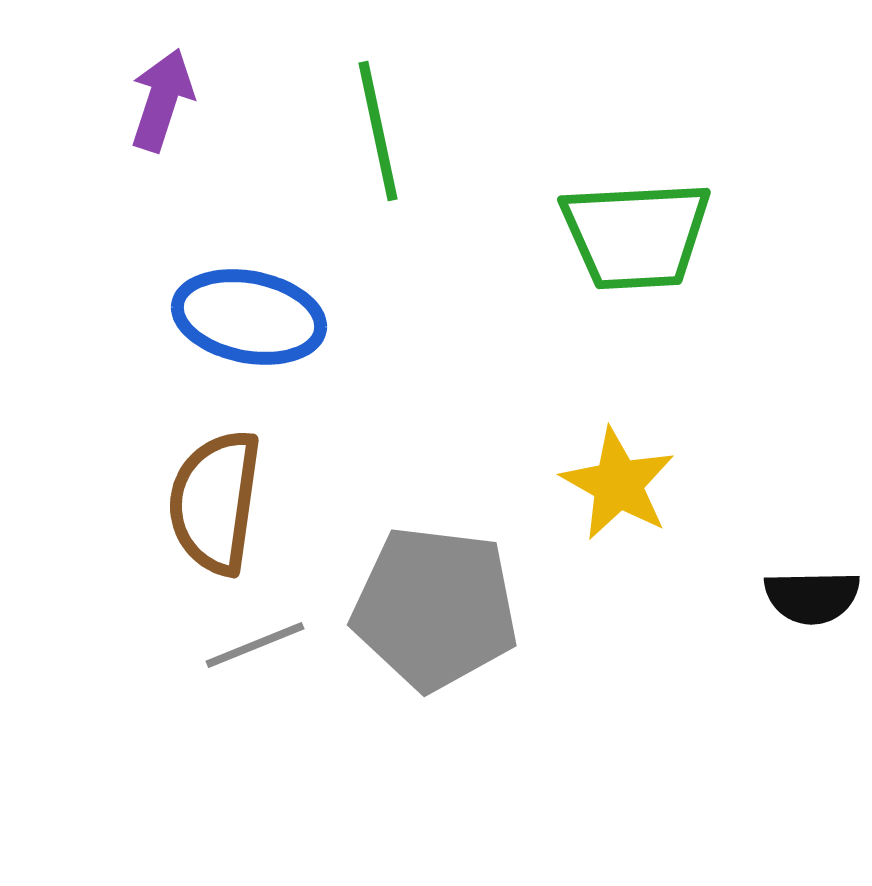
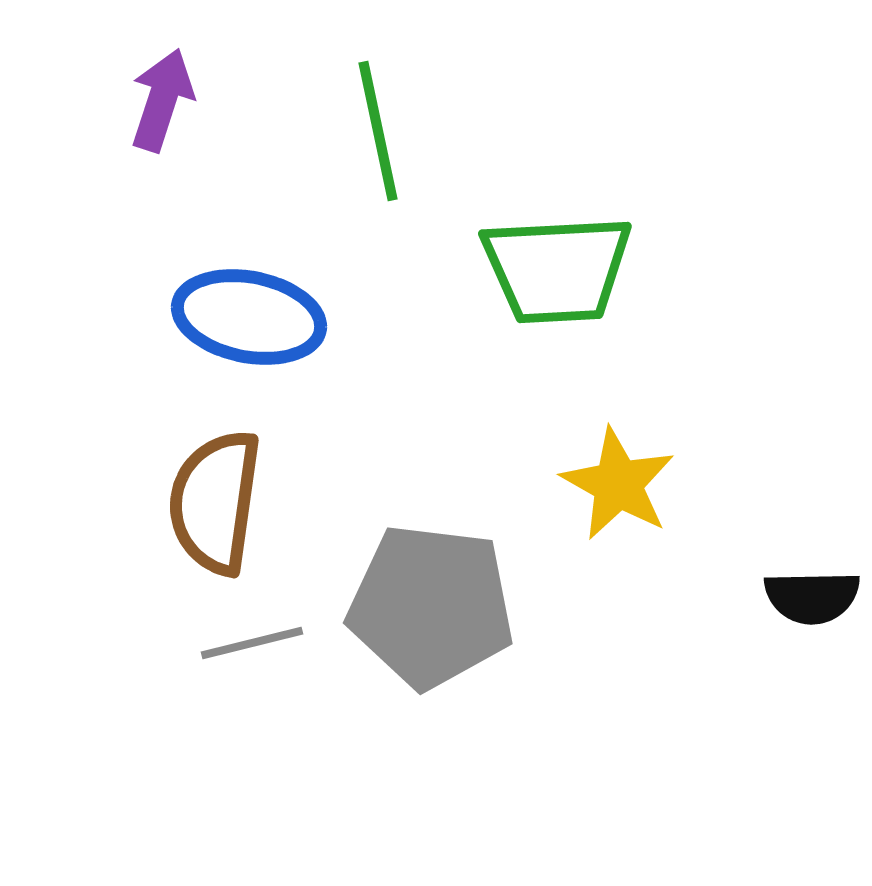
green trapezoid: moved 79 px left, 34 px down
gray pentagon: moved 4 px left, 2 px up
gray line: moved 3 px left, 2 px up; rotated 8 degrees clockwise
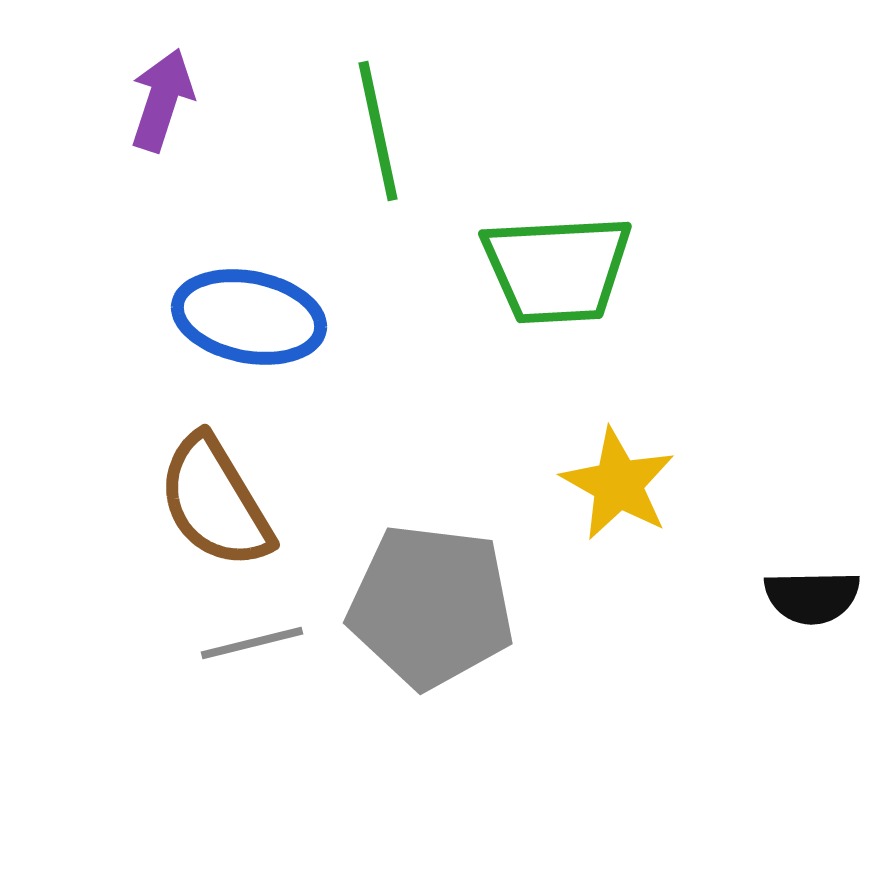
brown semicircle: rotated 39 degrees counterclockwise
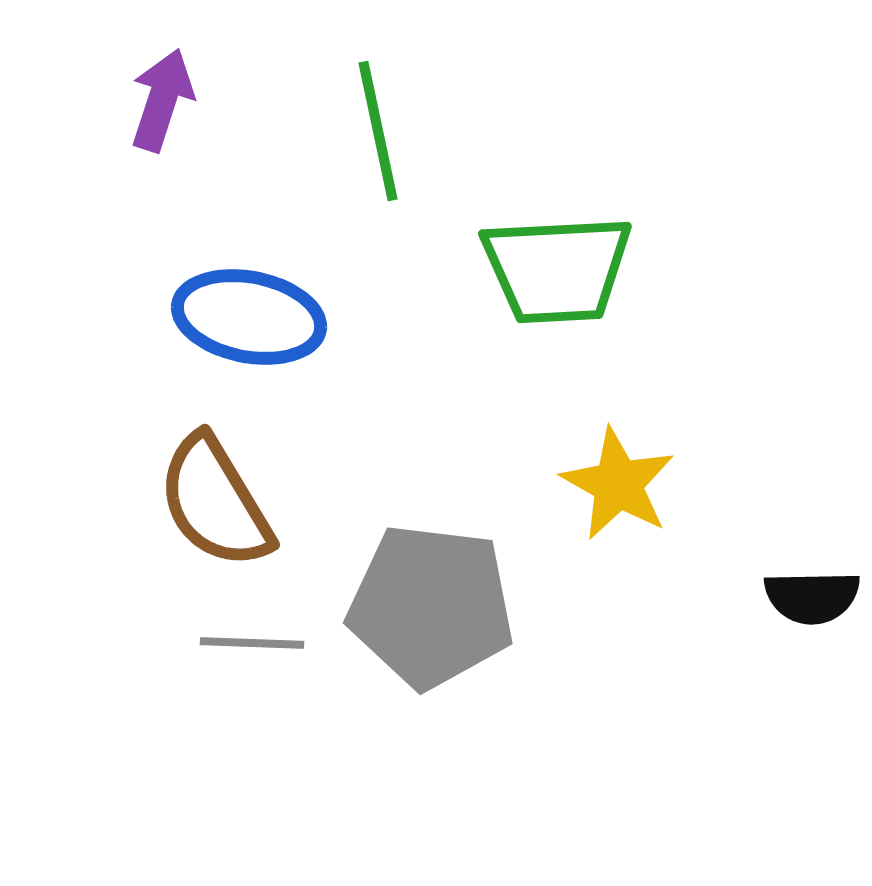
gray line: rotated 16 degrees clockwise
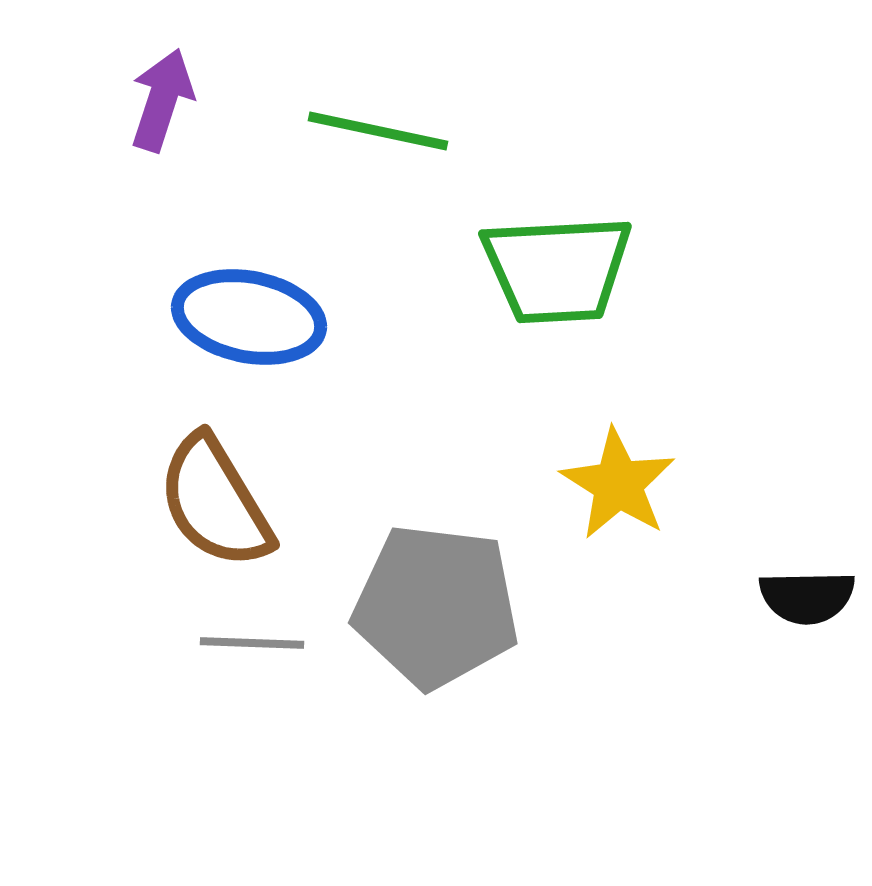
green line: rotated 66 degrees counterclockwise
yellow star: rotated 3 degrees clockwise
black semicircle: moved 5 px left
gray pentagon: moved 5 px right
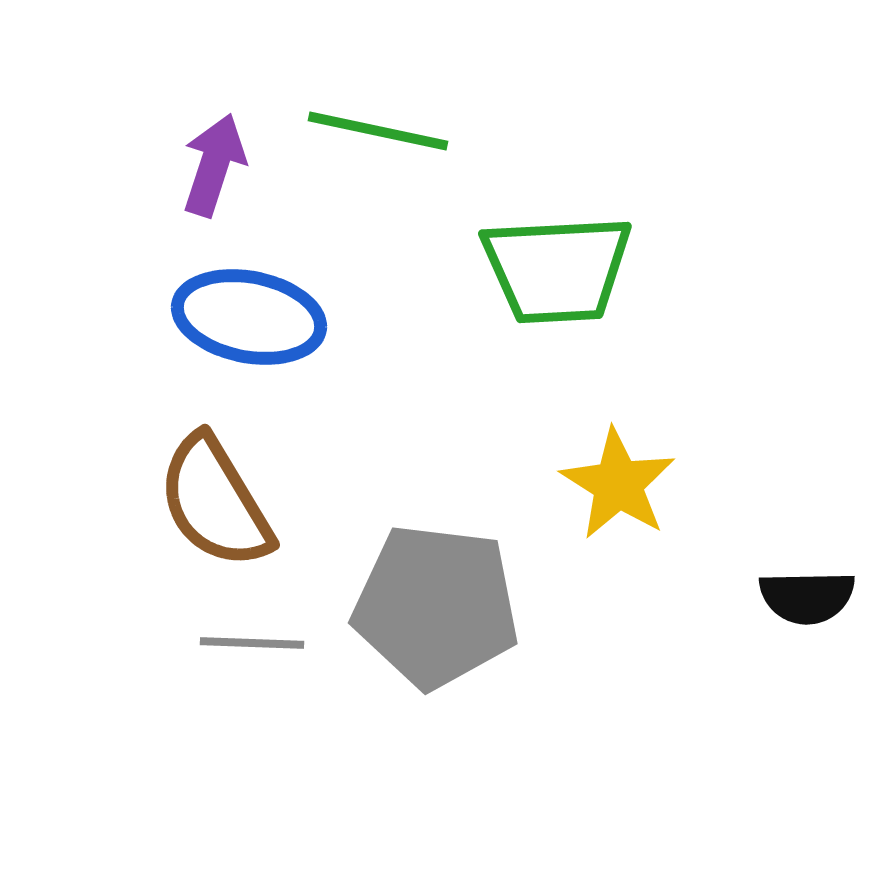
purple arrow: moved 52 px right, 65 px down
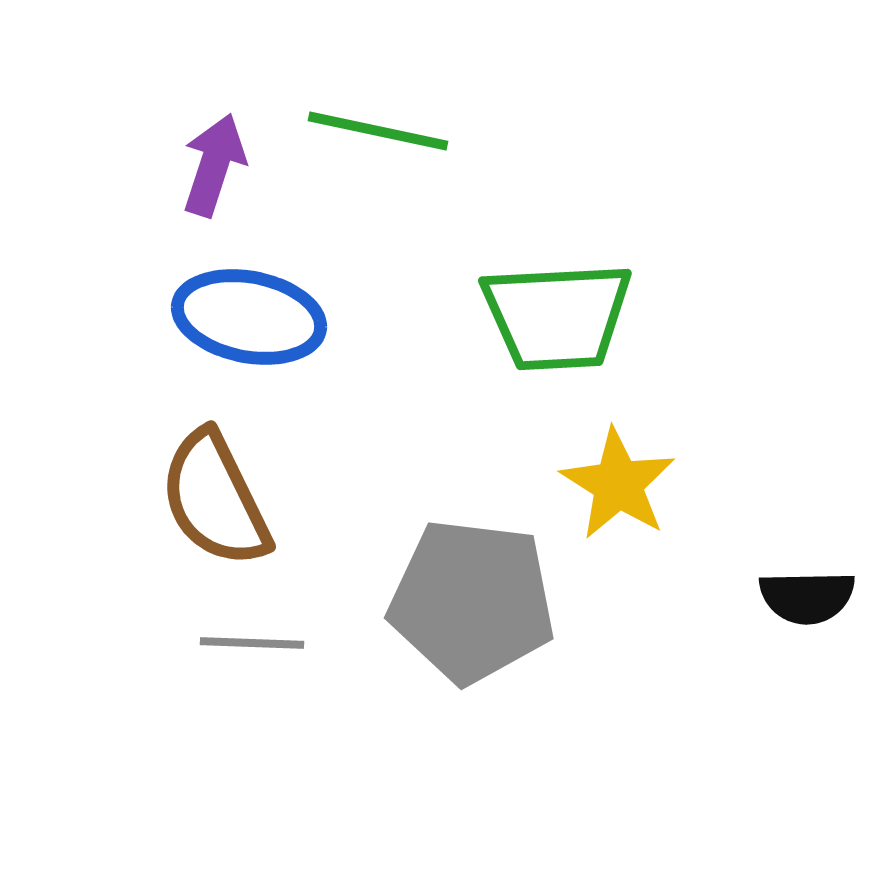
green trapezoid: moved 47 px down
brown semicircle: moved 3 px up; rotated 5 degrees clockwise
gray pentagon: moved 36 px right, 5 px up
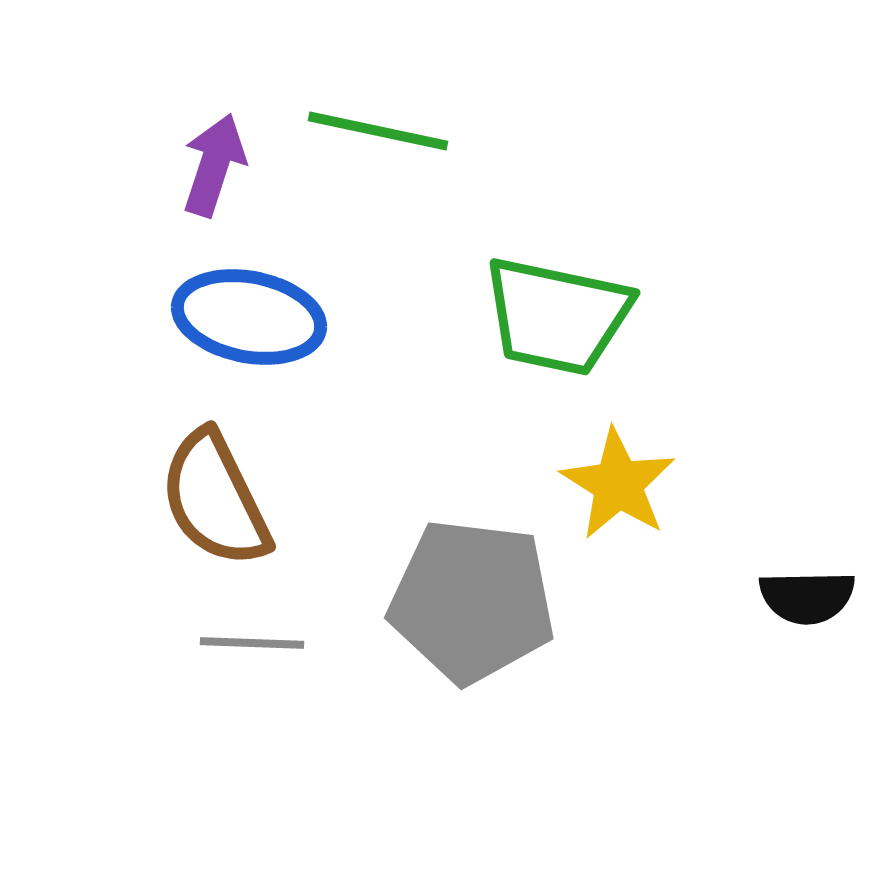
green trapezoid: rotated 15 degrees clockwise
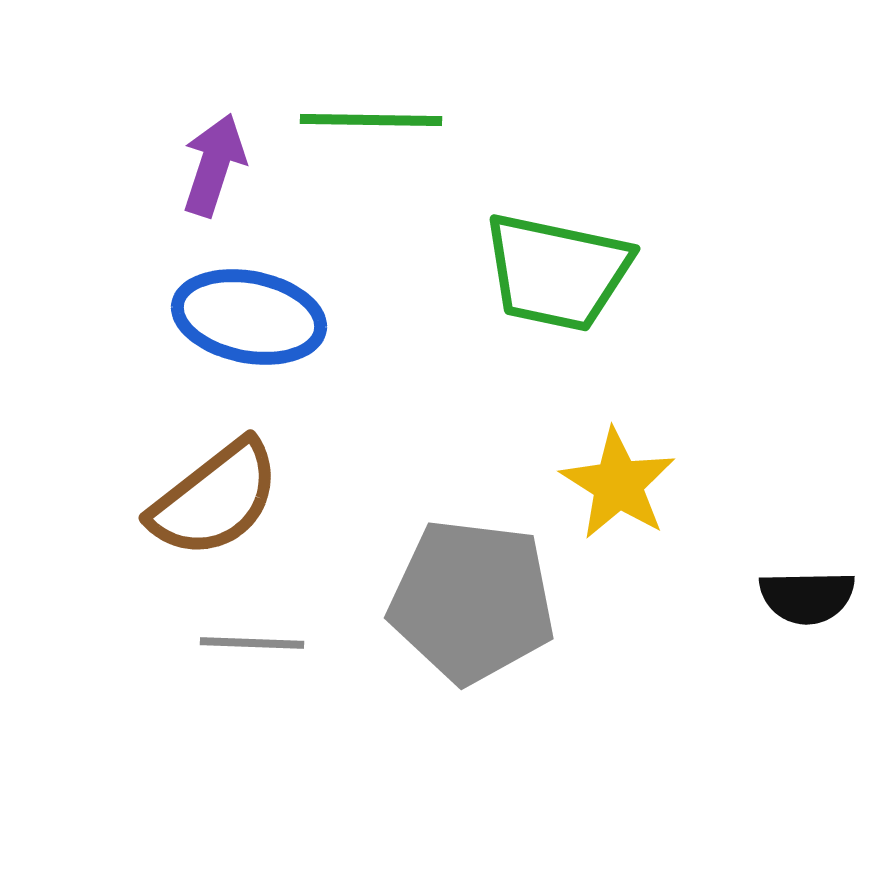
green line: moved 7 px left, 11 px up; rotated 11 degrees counterclockwise
green trapezoid: moved 44 px up
brown semicircle: rotated 102 degrees counterclockwise
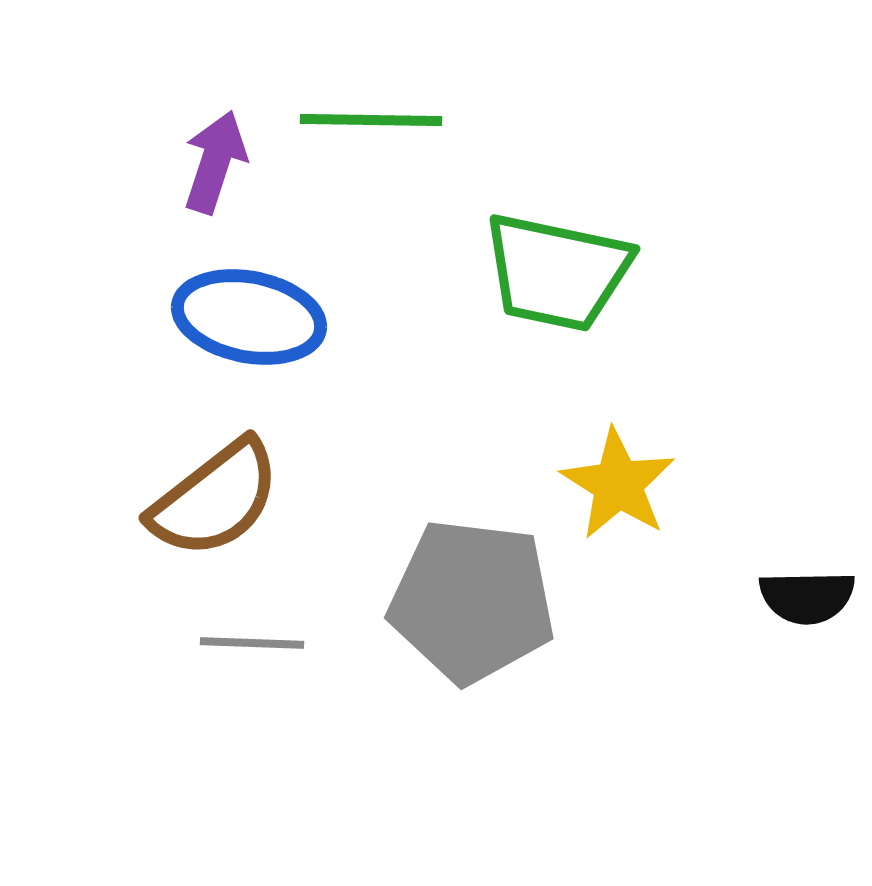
purple arrow: moved 1 px right, 3 px up
